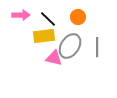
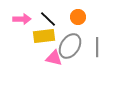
pink arrow: moved 1 px right, 4 px down
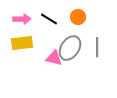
black line: moved 1 px right; rotated 12 degrees counterclockwise
yellow rectangle: moved 22 px left, 7 px down
gray ellipse: moved 2 px down
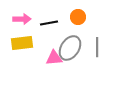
black line: moved 4 px down; rotated 42 degrees counterclockwise
pink triangle: rotated 18 degrees counterclockwise
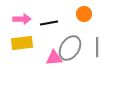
orange circle: moved 6 px right, 3 px up
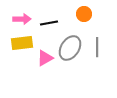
pink triangle: moved 9 px left; rotated 24 degrees counterclockwise
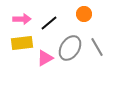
black line: rotated 30 degrees counterclockwise
gray line: rotated 30 degrees counterclockwise
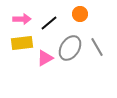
orange circle: moved 4 px left
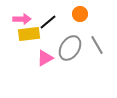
black line: moved 1 px left, 1 px up
yellow rectangle: moved 7 px right, 9 px up
gray line: moved 2 px up
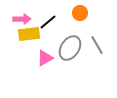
orange circle: moved 1 px up
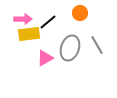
pink arrow: moved 1 px right
gray ellipse: rotated 15 degrees counterclockwise
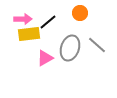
gray line: rotated 18 degrees counterclockwise
